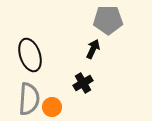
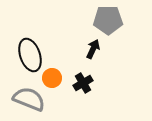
gray semicircle: rotated 72 degrees counterclockwise
orange circle: moved 29 px up
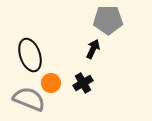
orange circle: moved 1 px left, 5 px down
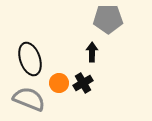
gray pentagon: moved 1 px up
black arrow: moved 1 px left, 3 px down; rotated 24 degrees counterclockwise
black ellipse: moved 4 px down
orange circle: moved 8 px right
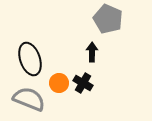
gray pentagon: rotated 24 degrees clockwise
black cross: rotated 30 degrees counterclockwise
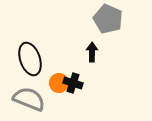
black cross: moved 10 px left; rotated 12 degrees counterclockwise
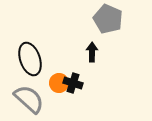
gray semicircle: rotated 20 degrees clockwise
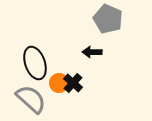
black arrow: rotated 90 degrees counterclockwise
black ellipse: moved 5 px right, 4 px down
black cross: rotated 24 degrees clockwise
gray semicircle: moved 2 px right
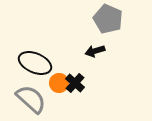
black arrow: moved 3 px right, 1 px up; rotated 18 degrees counterclockwise
black ellipse: rotated 48 degrees counterclockwise
black cross: moved 2 px right
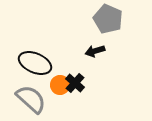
orange circle: moved 1 px right, 2 px down
